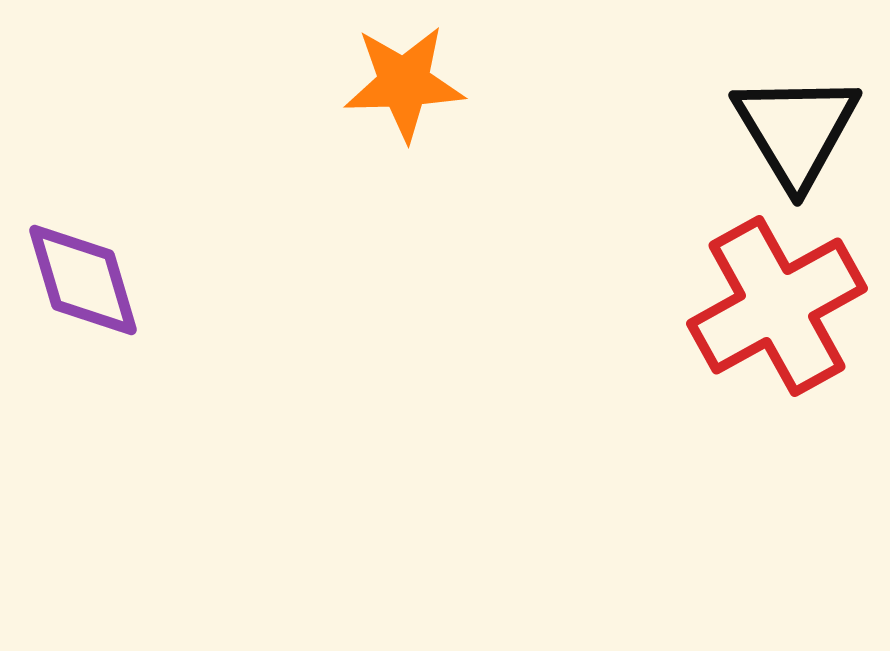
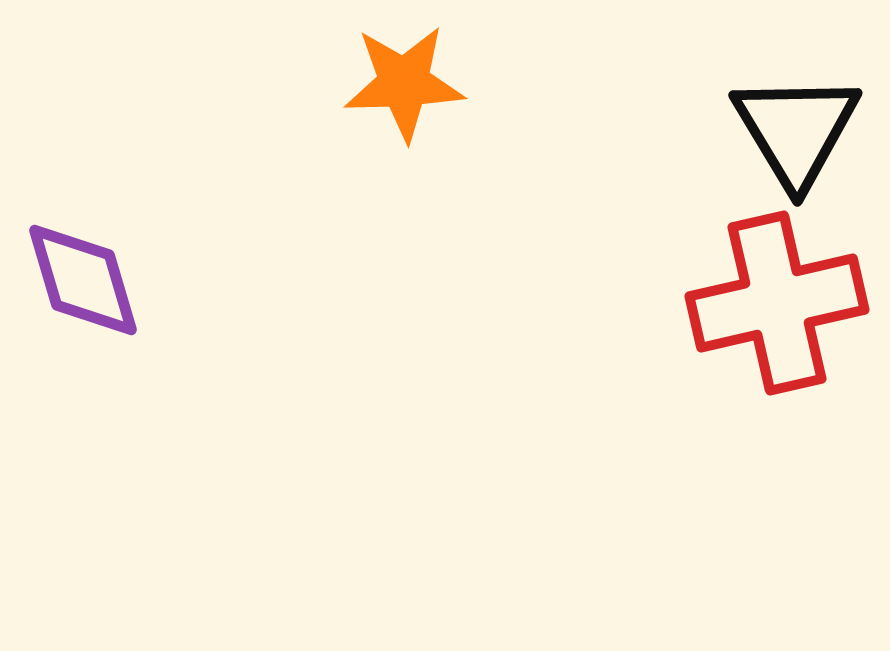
red cross: moved 3 px up; rotated 16 degrees clockwise
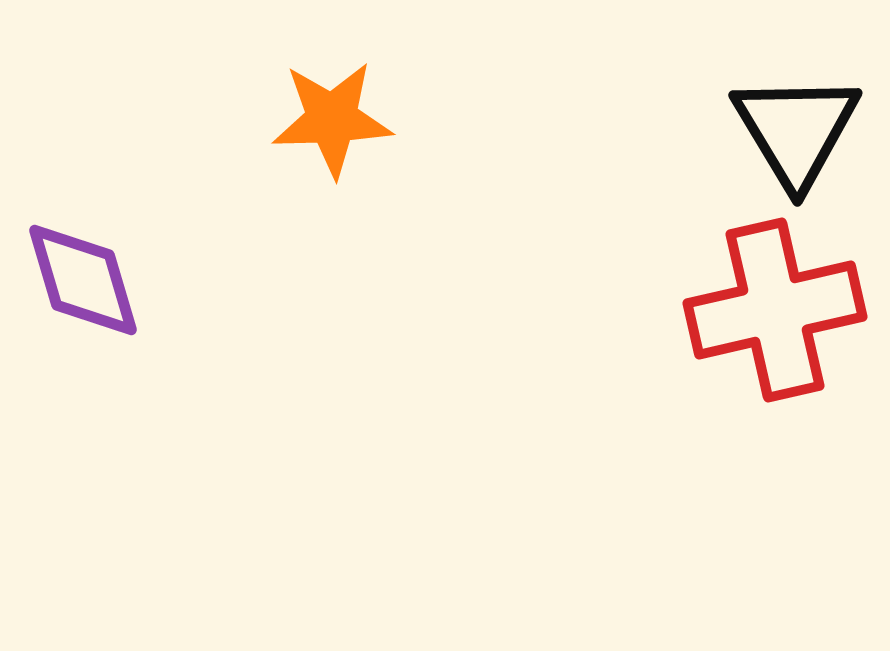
orange star: moved 72 px left, 36 px down
red cross: moved 2 px left, 7 px down
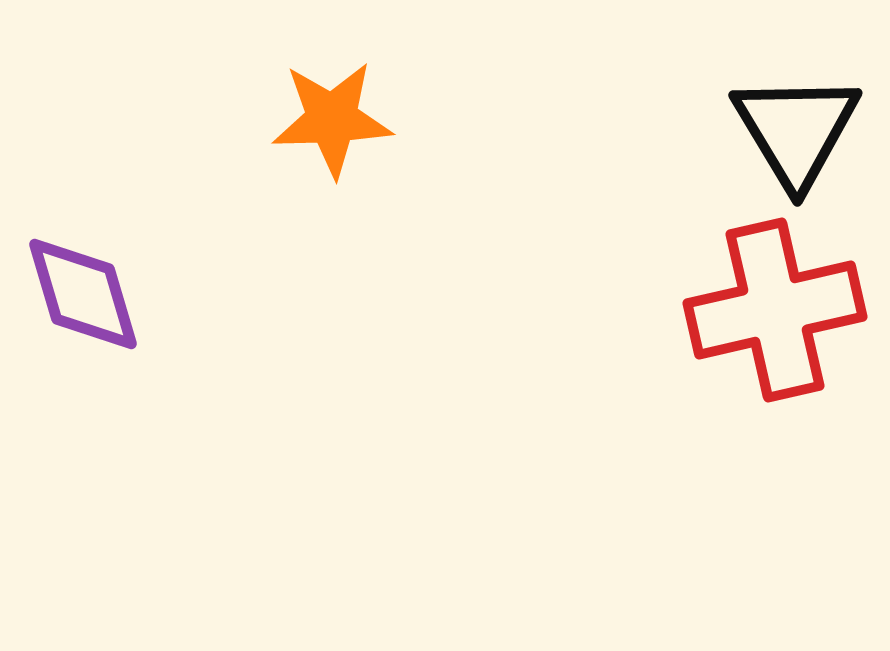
purple diamond: moved 14 px down
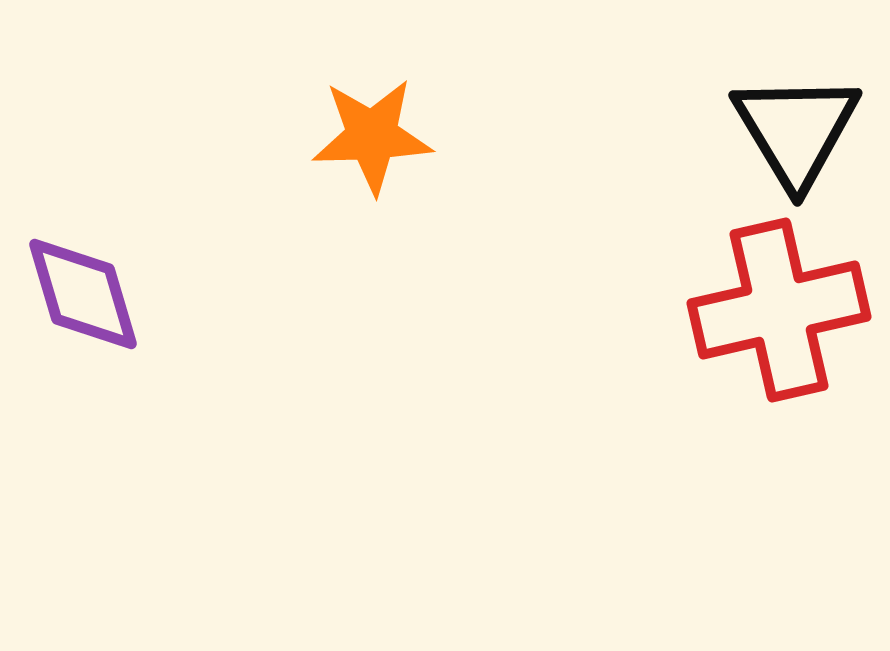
orange star: moved 40 px right, 17 px down
red cross: moved 4 px right
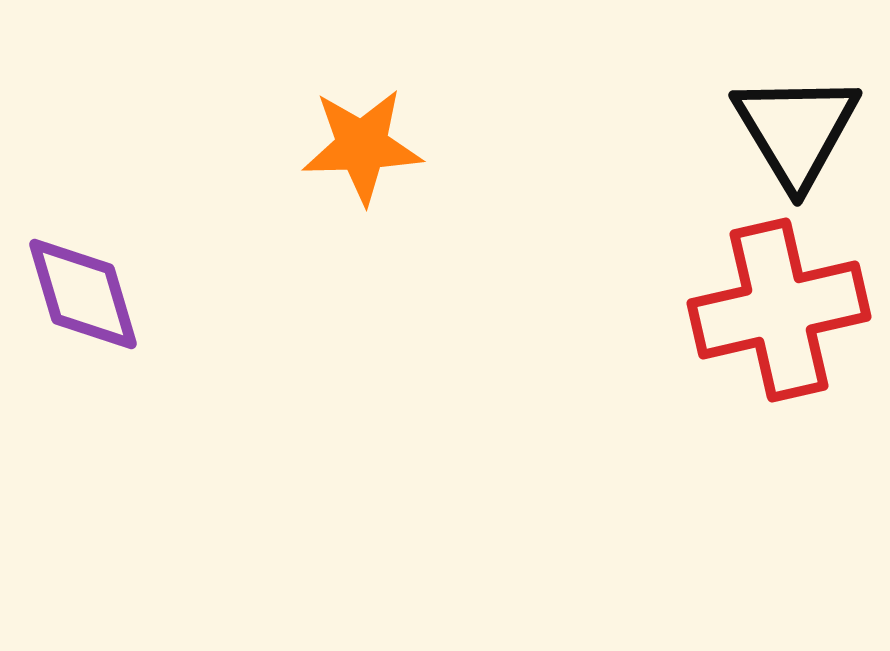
orange star: moved 10 px left, 10 px down
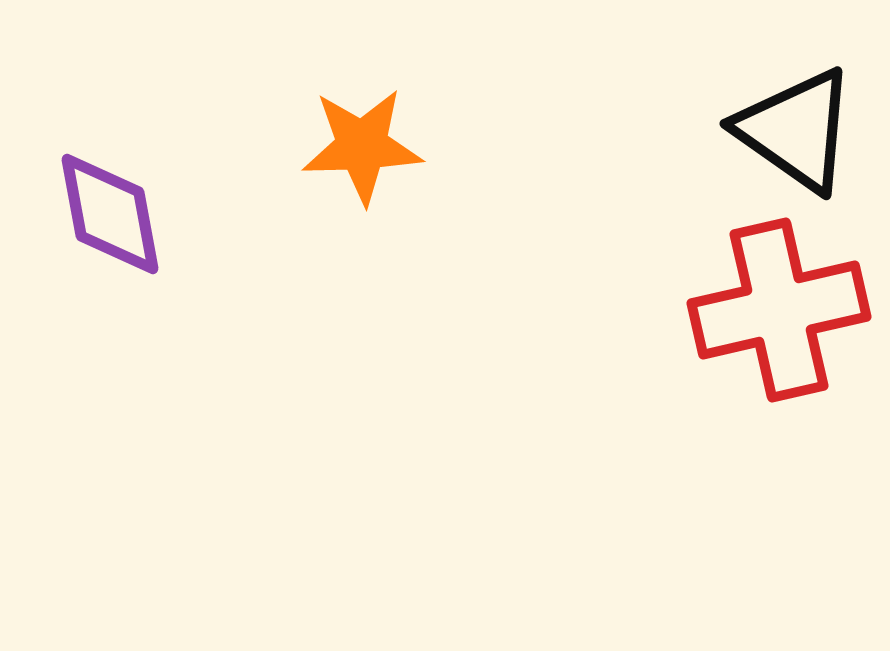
black triangle: rotated 24 degrees counterclockwise
purple diamond: moved 27 px right, 80 px up; rotated 6 degrees clockwise
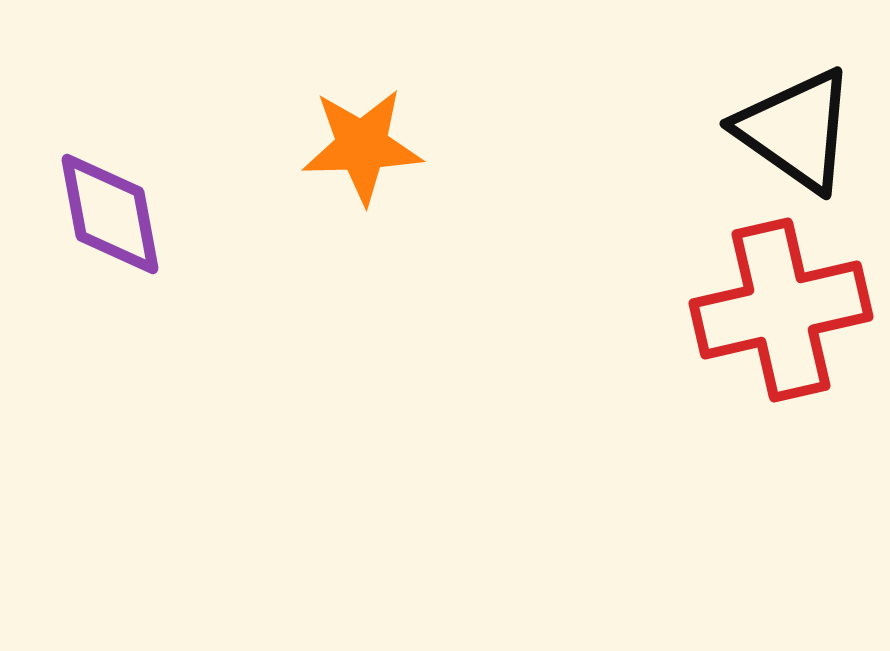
red cross: moved 2 px right
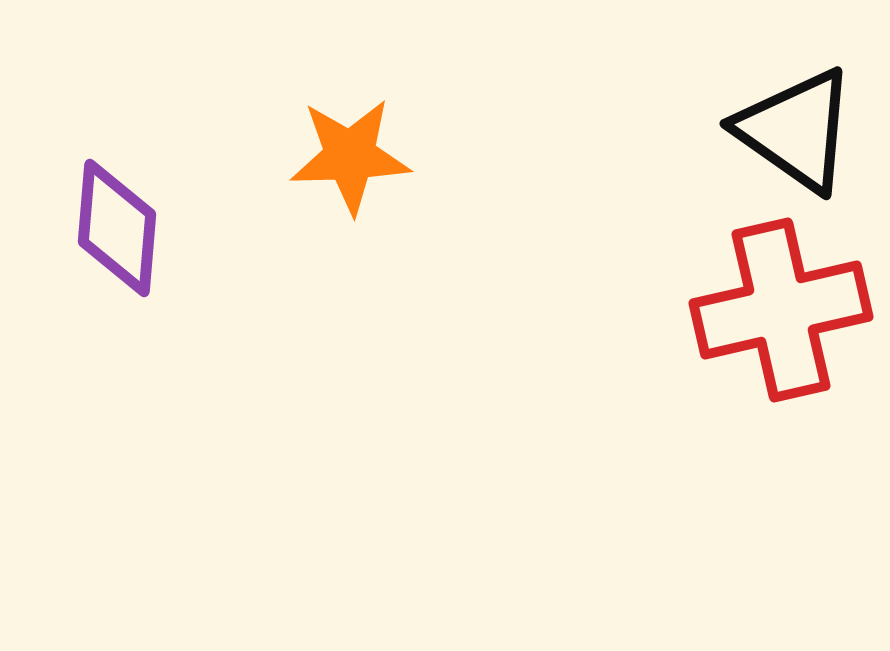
orange star: moved 12 px left, 10 px down
purple diamond: moved 7 px right, 14 px down; rotated 15 degrees clockwise
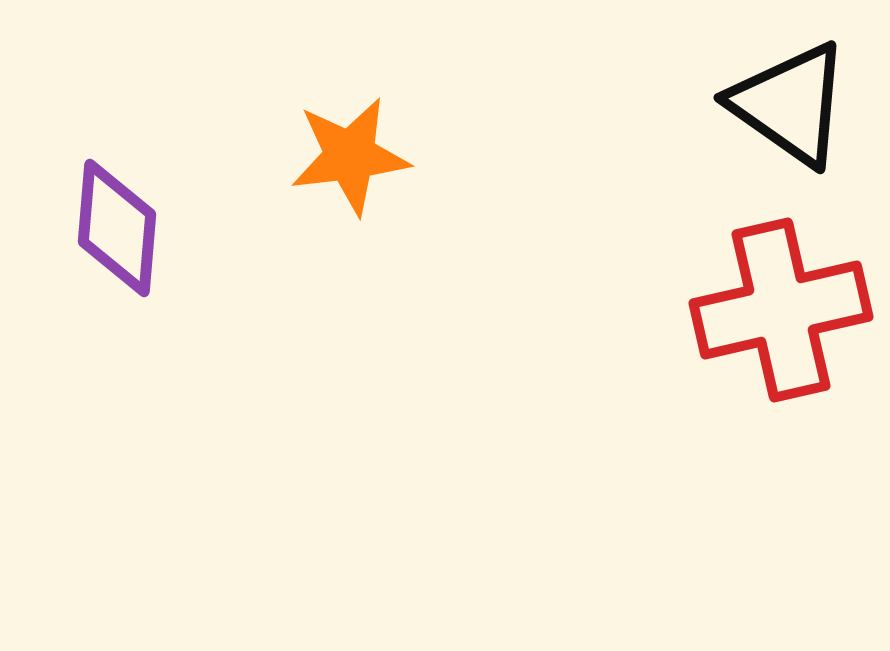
black triangle: moved 6 px left, 26 px up
orange star: rotated 5 degrees counterclockwise
